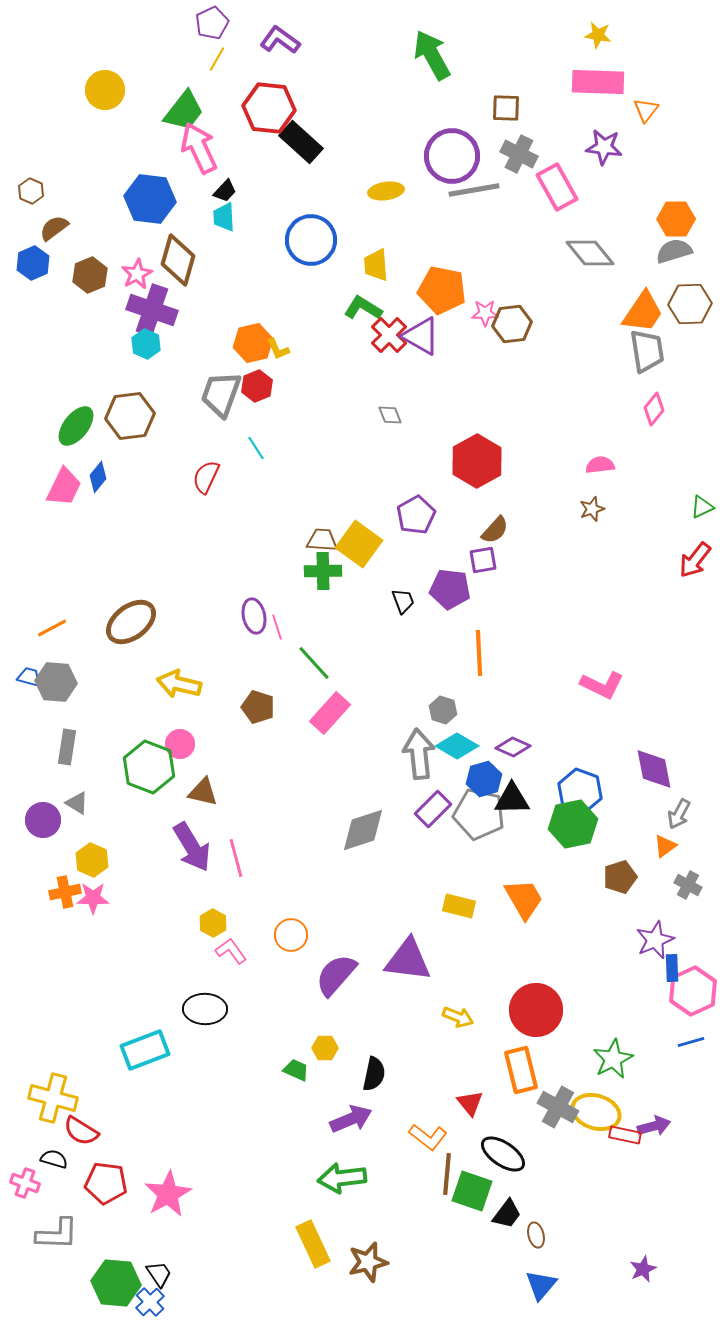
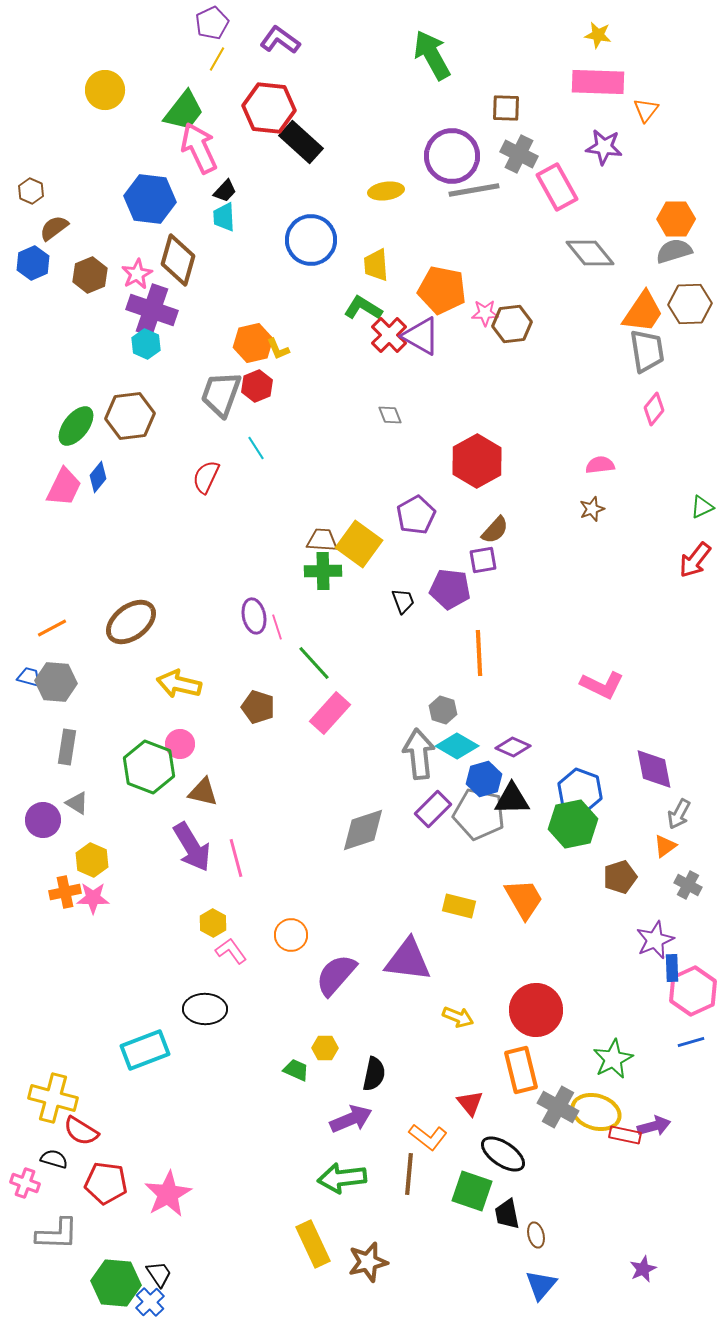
brown line at (447, 1174): moved 38 px left
black trapezoid at (507, 1214): rotated 132 degrees clockwise
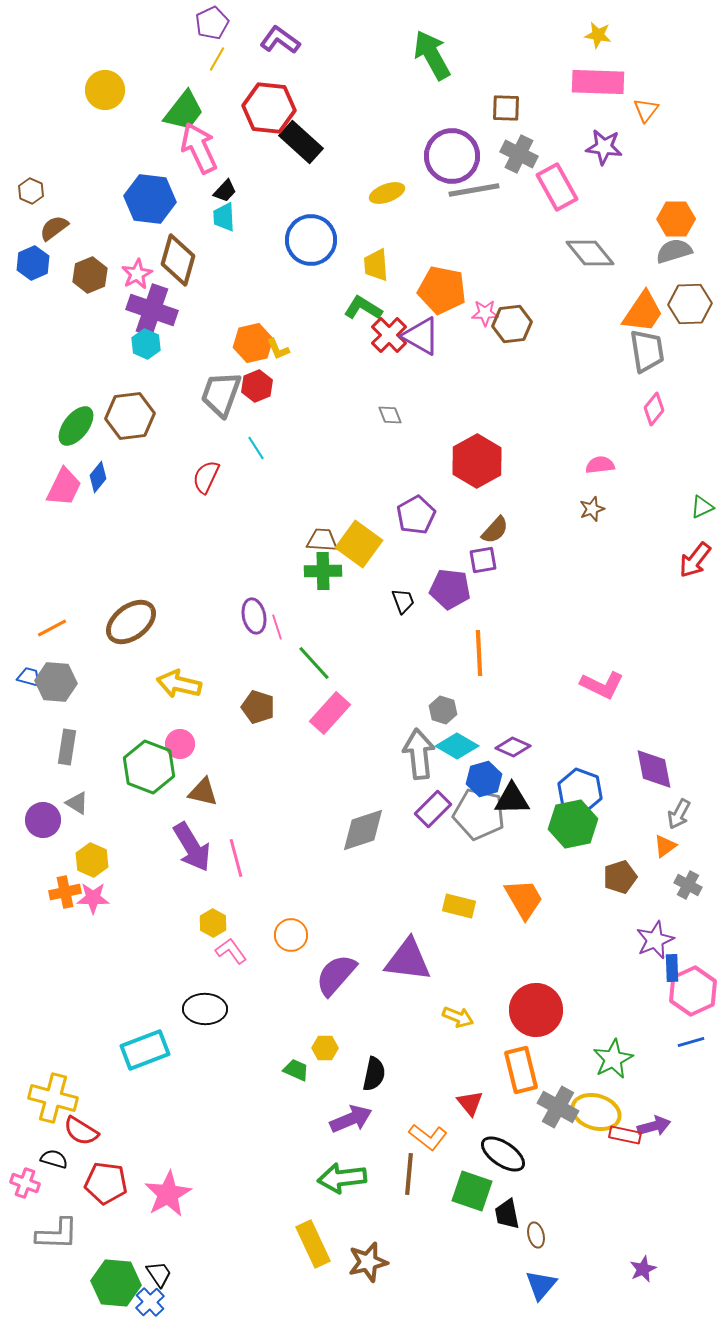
yellow ellipse at (386, 191): moved 1 px right, 2 px down; rotated 12 degrees counterclockwise
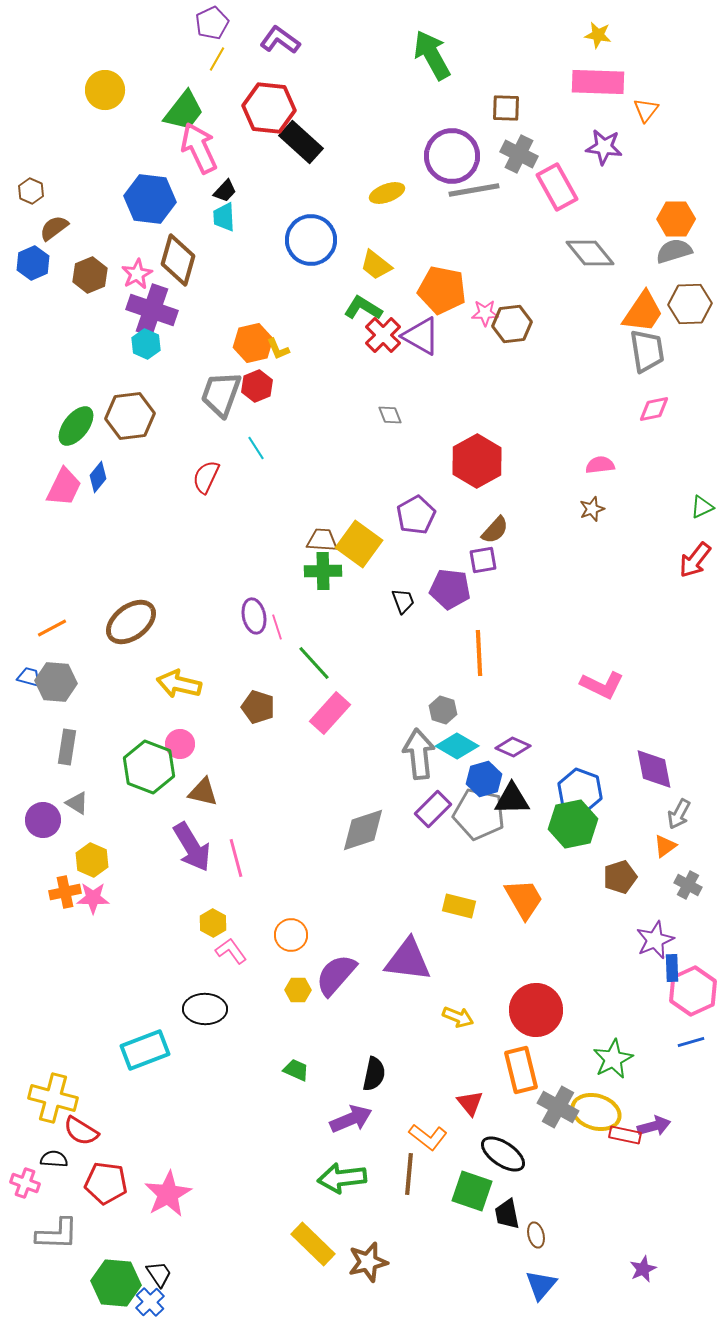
yellow trapezoid at (376, 265): rotated 48 degrees counterclockwise
red cross at (389, 335): moved 6 px left
pink diamond at (654, 409): rotated 40 degrees clockwise
yellow hexagon at (325, 1048): moved 27 px left, 58 px up
black semicircle at (54, 1159): rotated 12 degrees counterclockwise
yellow rectangle at (313, 1244): rotated 21 degrees counterclockwise
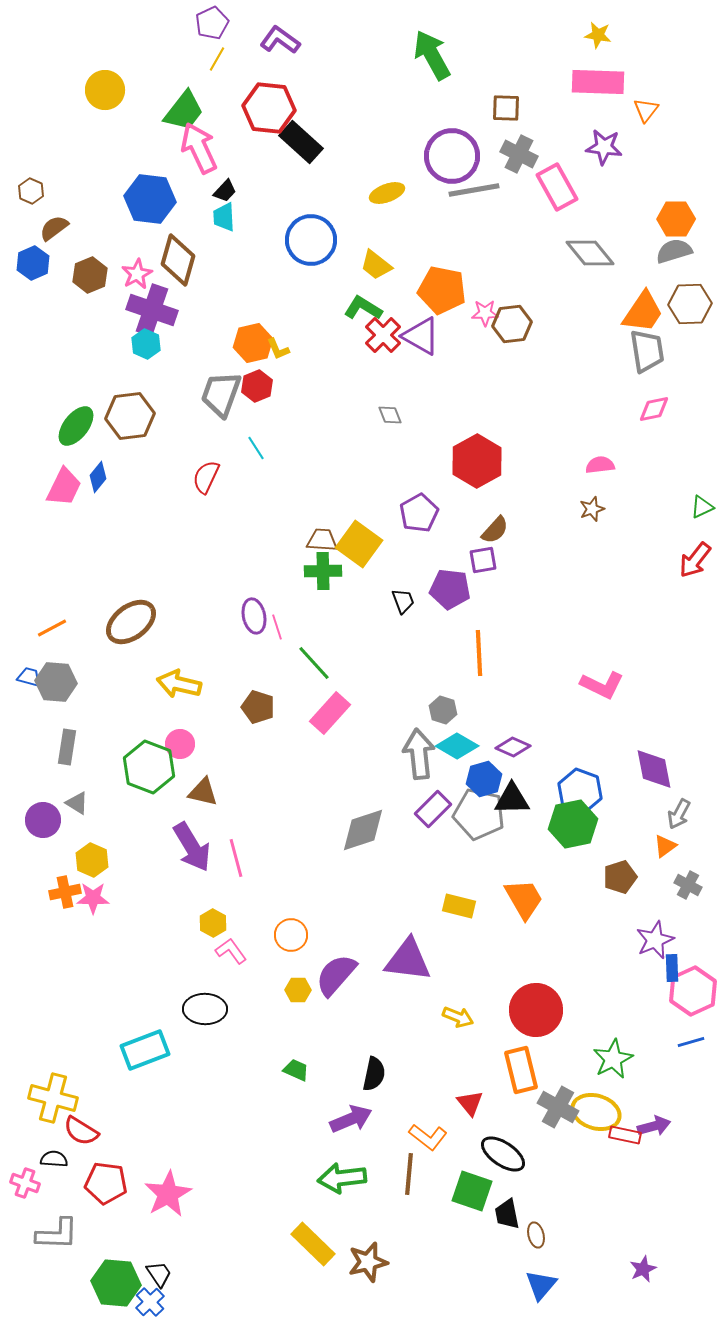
purple pentagon at (416, 515): moved 3 px right, 2 px up
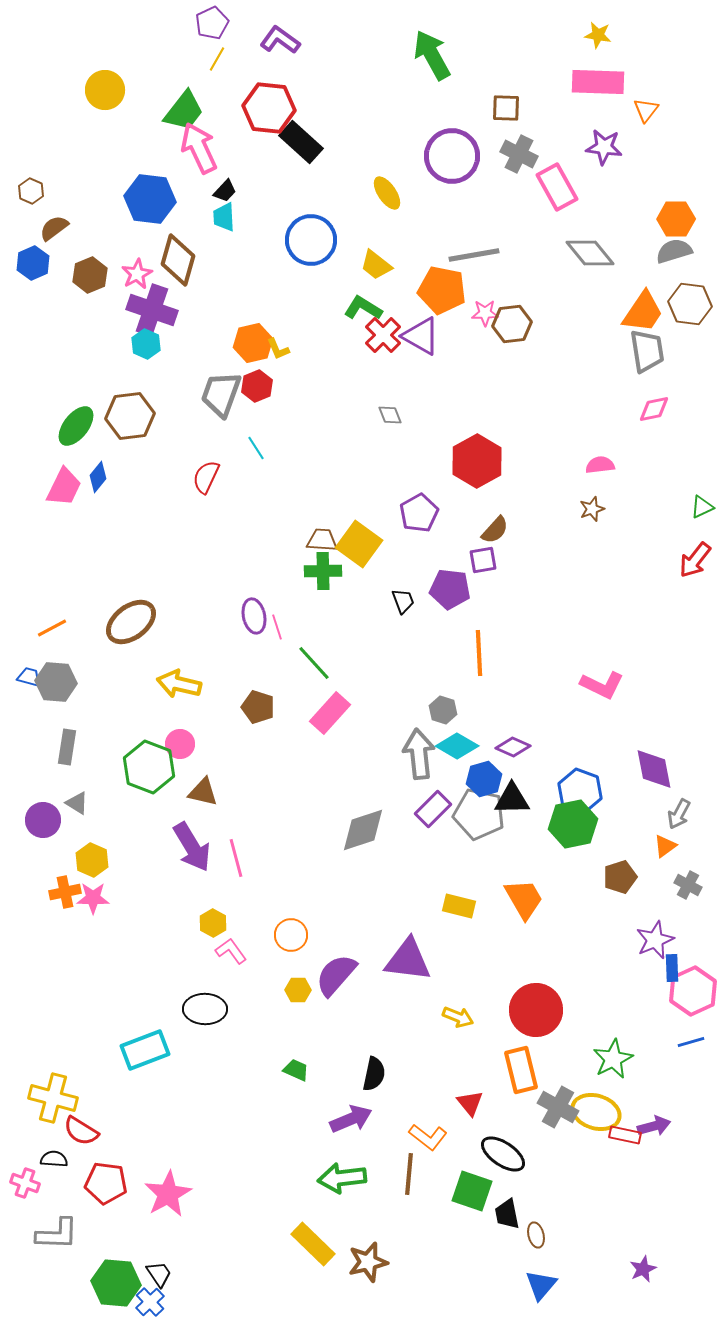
gray line at (474, 190): moved 65 px down
yellow ellipse at (387, 193): rotated 76 degrees clockwise
brown hexagon at (690, 304): rotated 9 degrees clockwise
